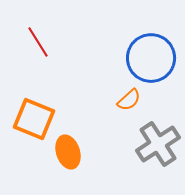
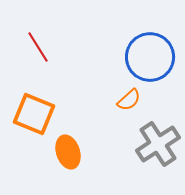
red line: moved 5 px down
blue circle: moved 1 px left, 1 px up
orange square: moved 5 px up
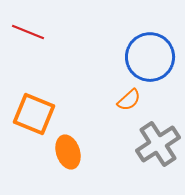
red line: moved 10 px left, 15 px up; rotated 36 degrees counterclockwise
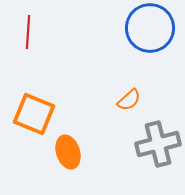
red line: rotated 72 degrees clockwise
blue circle: moved 29 px up
gray cross: rotated 18 degrees clockwise
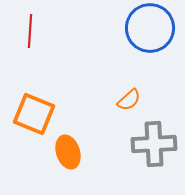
red line: moved 2 px right, 1 px up
gray cross: moved 4 px left; rotated 12 degrees clockwise
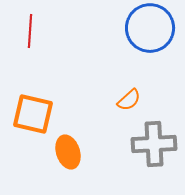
orange square: moved 1 px left; rotated 9 degrees counterclockwise
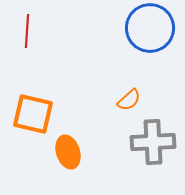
red line: moved 3 px left
gray cross: moved 1 px left, 2 px up
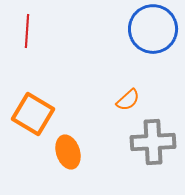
blue circle: moved 3 px right, 1 px down
orange semicircle: moved 1 px left
orange square: rotated 18 degrees clockwise
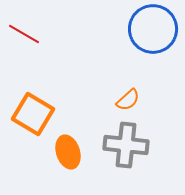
red line: moved 3 px left, 3 px down; rotated 64 degrees counterclockwise
gray cross: moved 27 px left, 3 px down; rotated 9 degrees clockwise
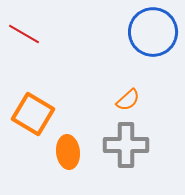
blue circle: moved 3 px down
gray cross: rotated 6 degrees counterclockwise
orange ellipse: rotated 12 degrees clockwise
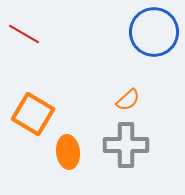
blue circle: moved 1 px right
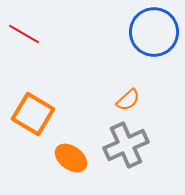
gray cross: rotated 24 degrees counterclockwise
orange ellipse: moved 3 px right, 6 px down; rotated 48 degrees counterclockwise
